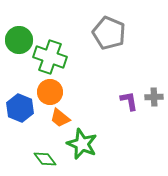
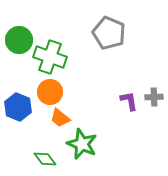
blue hexagon: moved 2 px left, 1 px up
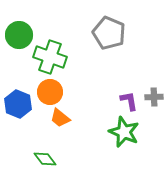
green circle: moved 5 px up
blue hexagon: moved 3 px up
green star: moved 42 px right, 12 px up
